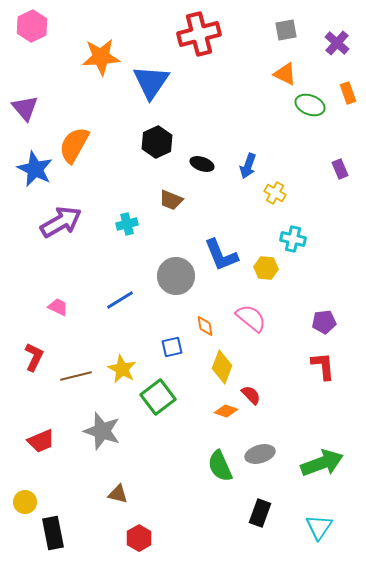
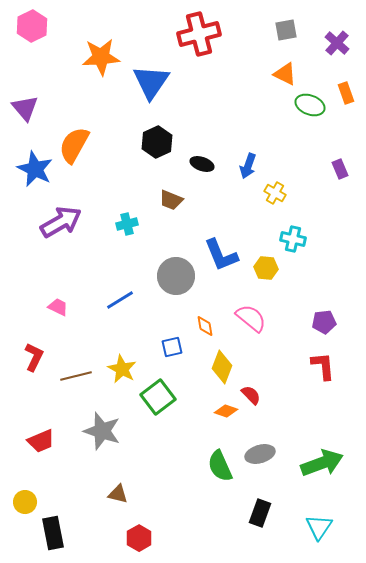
orange rectangle at (348, 93): moved 2 px left
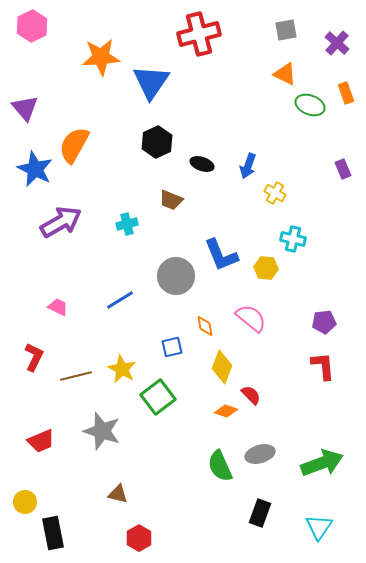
purple rectangle at (340, 169): moved 3 px right
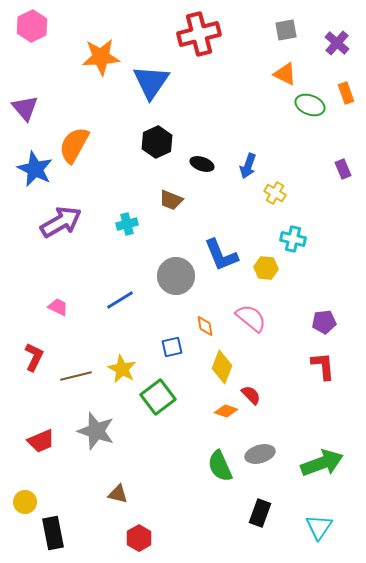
gray star at (102, 431): moved 6 px left
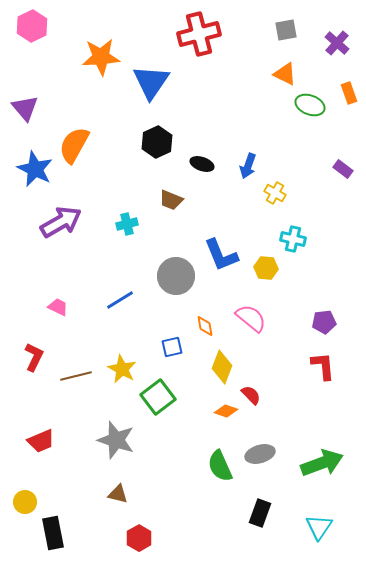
orange rectangle at (346, 93): moved 3 px right
purple rectangle at (343, 169): rotated 30 degrees counterclockwise
gray star at (96, 431): moved 20 px right, 9 px down
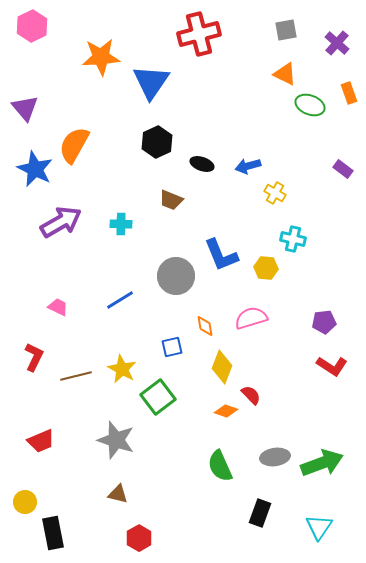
blue arrow at (248, 166): rotated 55 degrees clockwise
cyan cross at (127, 224): moved 6 px left; rotated 15 degrees clockwise
pink semicircle at (251, 318): rotated 56 degrees counterclockwise
red L-shape at (323, 366): moved 9 px right; rotated 128 degrees clockwise
gray ellipse at (260, 454): moved 15 px right, 3 px down; rotated 8 degrees clockwise
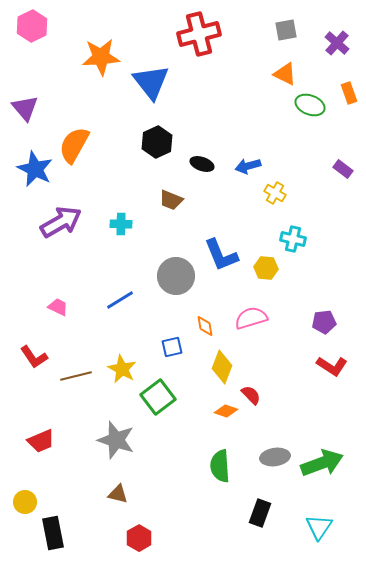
blue triangle at (151, 82): rotated 12 degrees counterclockwise
red L-shape at (34, 357): rotated 120 degrees clockwise
green semicircle at (220, 466): rotated 20 degrees clockwise
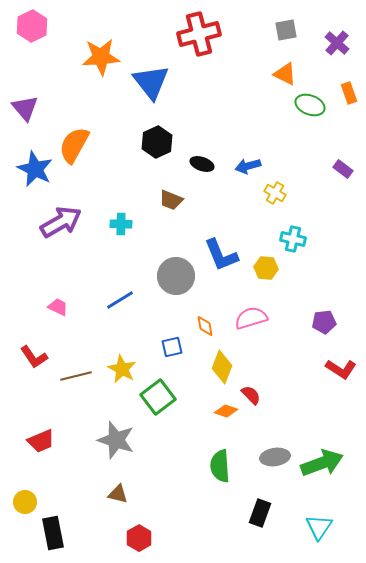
red L-shape at (332, 366): moved 9 px right, 3 px down
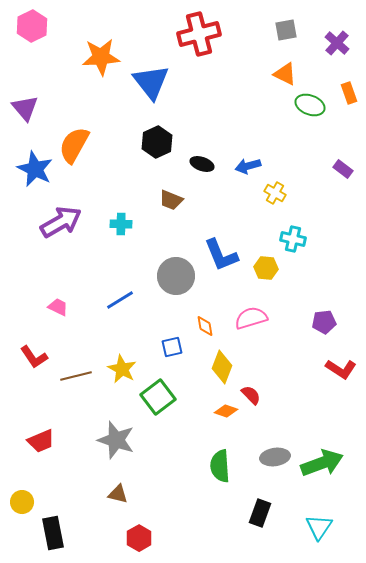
yellow circle at (25, 502): moved 3 px left
